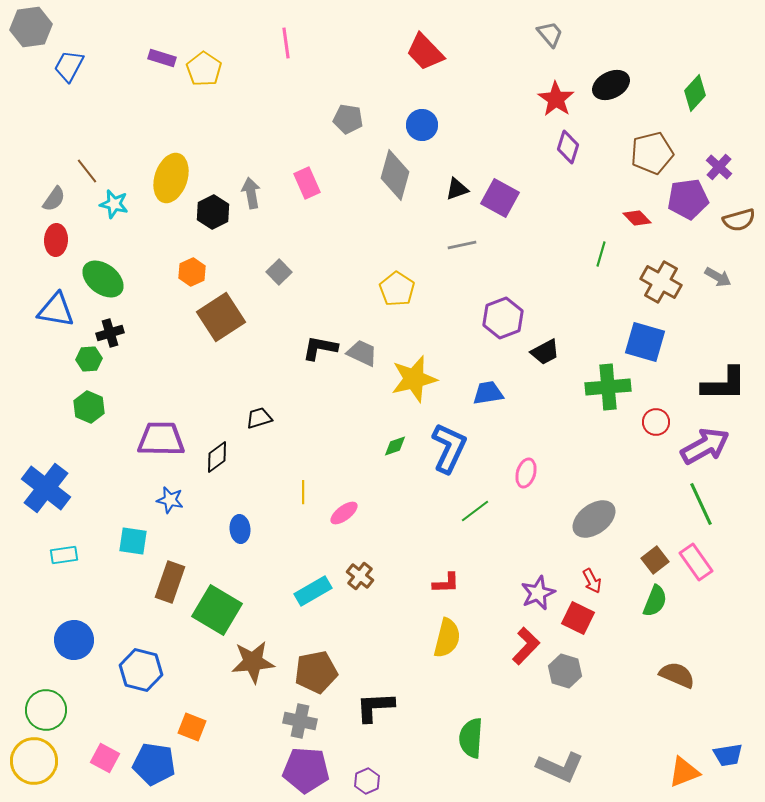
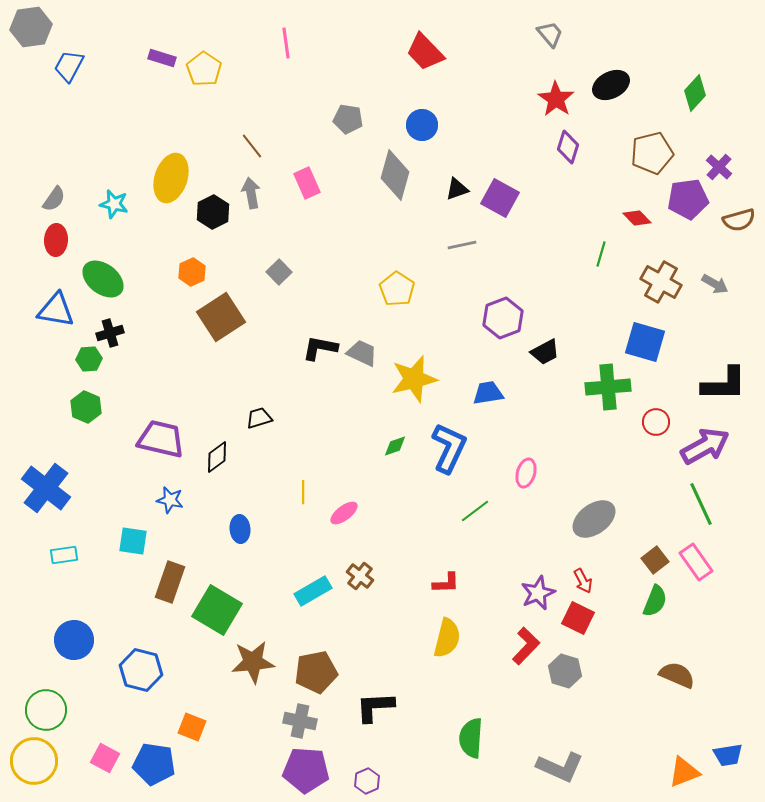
brown line at (87, 171): moved 165 px right, 25 px up
gray arrow at (718, 277): moved 3 px left, 7 px down
green hexagon at (89, 407): moved 3 px left
purple trapezoid at (161, 439): rotated 12 degrees clockwise
red arrow at (592, 581): moved 9 px left
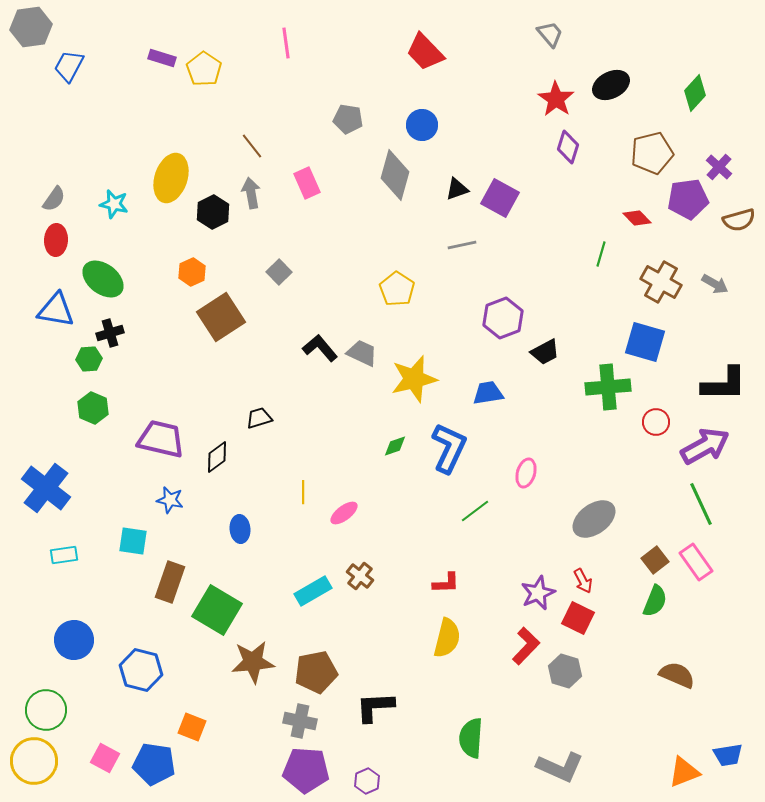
black L-shape at (320, 348): rotated 39 degrees clockwise
green hexagon at (86, 407): moved 7 px right, 1 px down
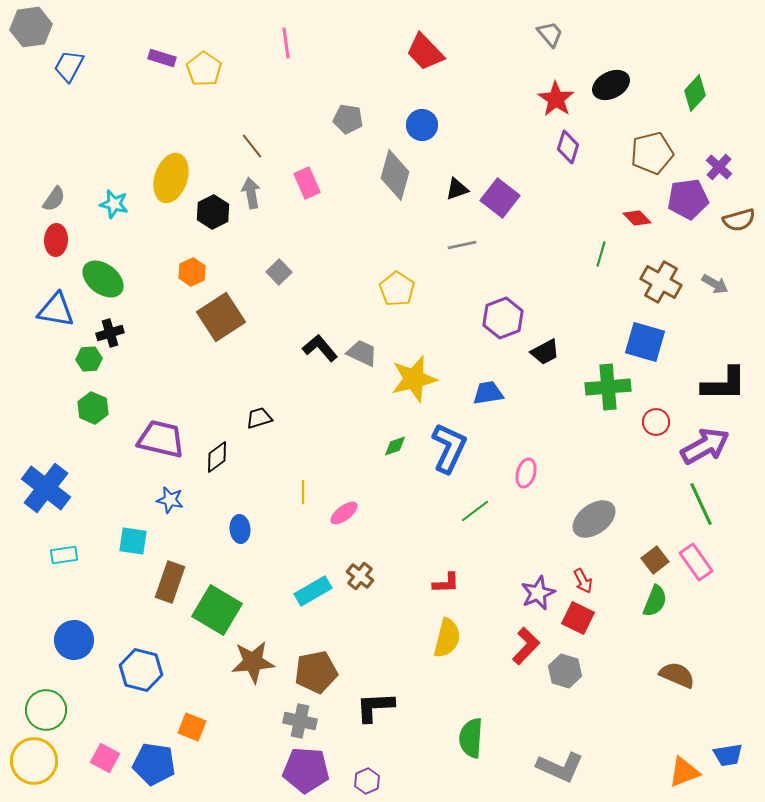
purple square at (500, 198): rotated 9 degrees clockwise
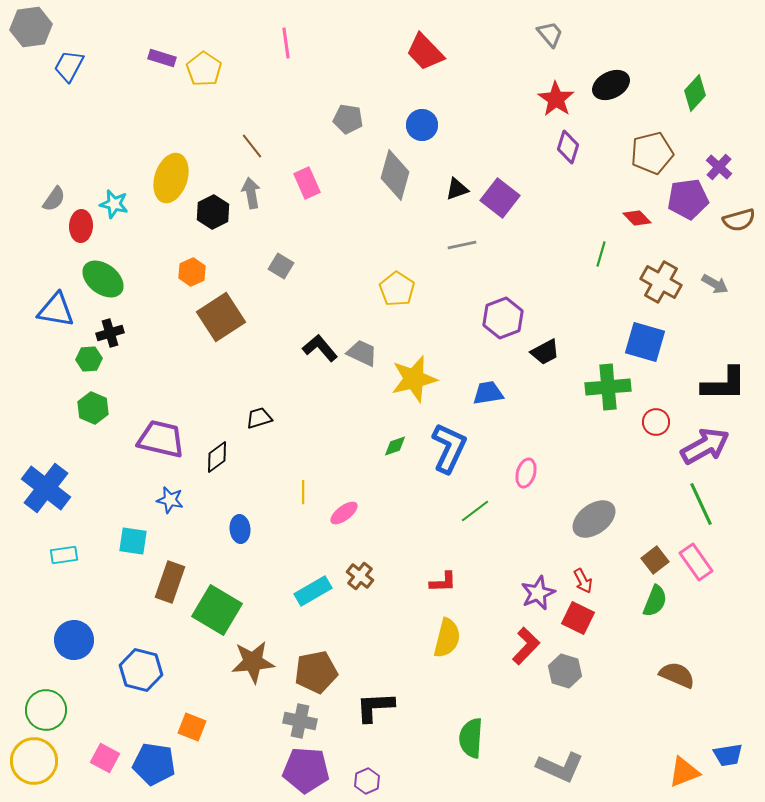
red ellipse at (56, 240): moved 25 px right, 14 px up
gray square at (279, 272): moved 2 px right, 6 px up; rotated 15 degrees counterclockwise
red L-shape at (446, 583): moved 3 px left, 1 px up
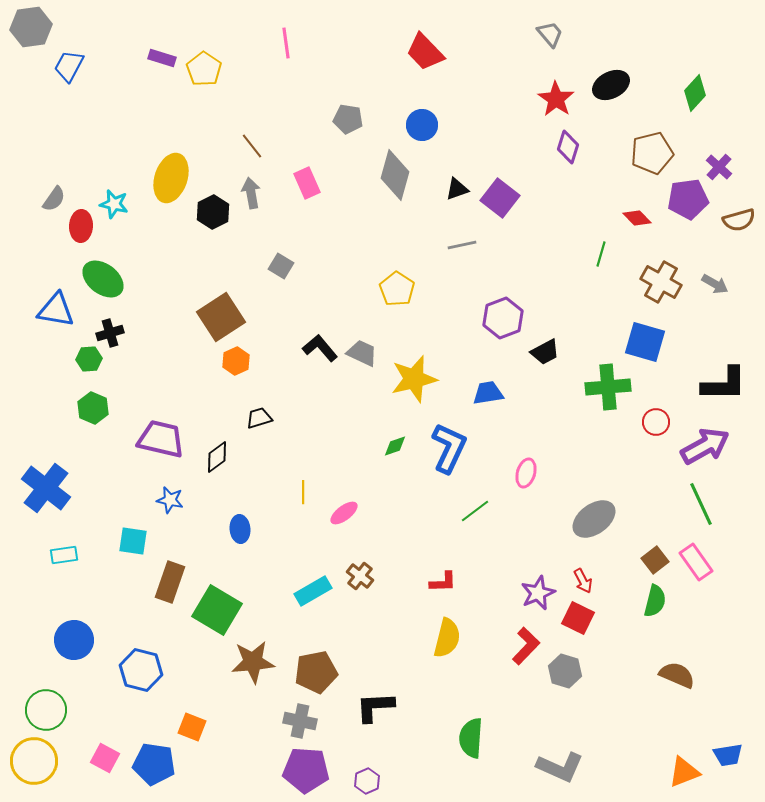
orange hexagon at (192, 272): moved 44 px right, 89 px down
green semicircle at (655, 601): rotated 8 degrees counterclockwise
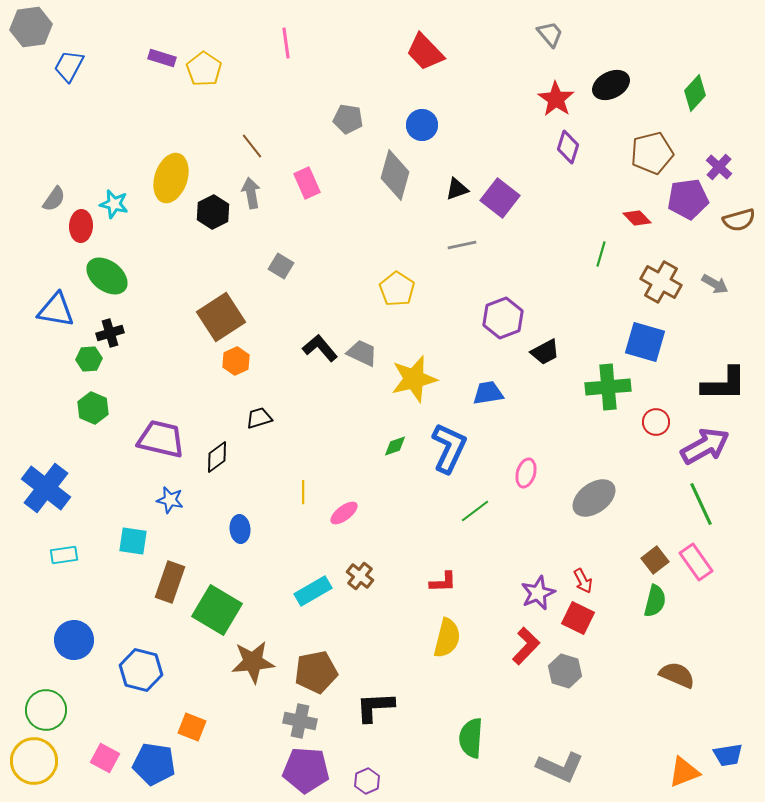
green ellipse at (103, 279): moved 4 px right, 3 px up
gray ellipse at (594, 519): moved 21 px up
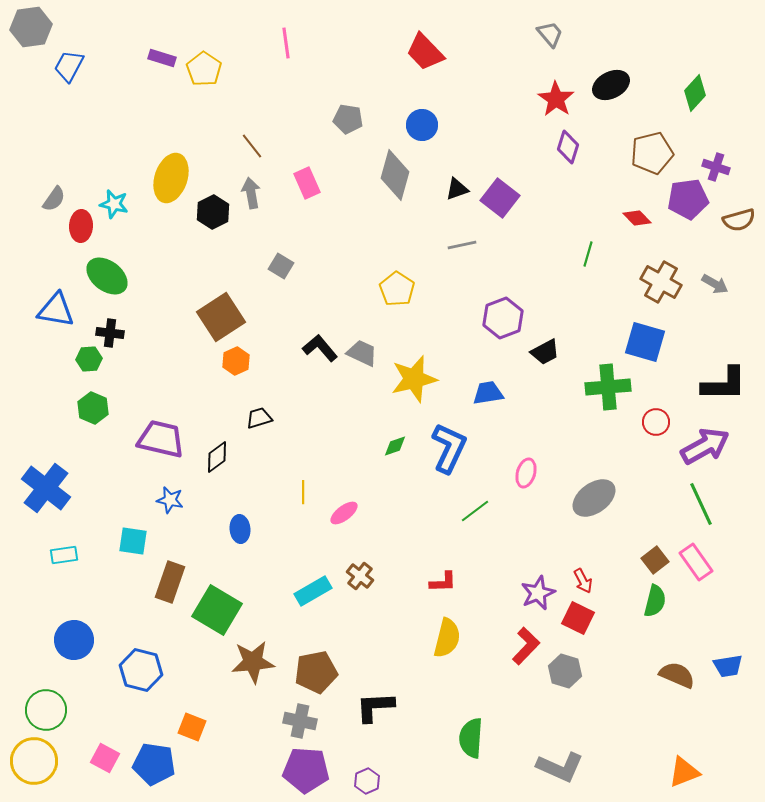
purple cross at (719, 167): moved 3 px left; rotated 24 degrees counterclockwise
green line at (601, 254): moved 13 px left
black cross at (110, 333): rotated 24 degrees clockwise
blue trapezoid at (728, 755): moved 89 px up
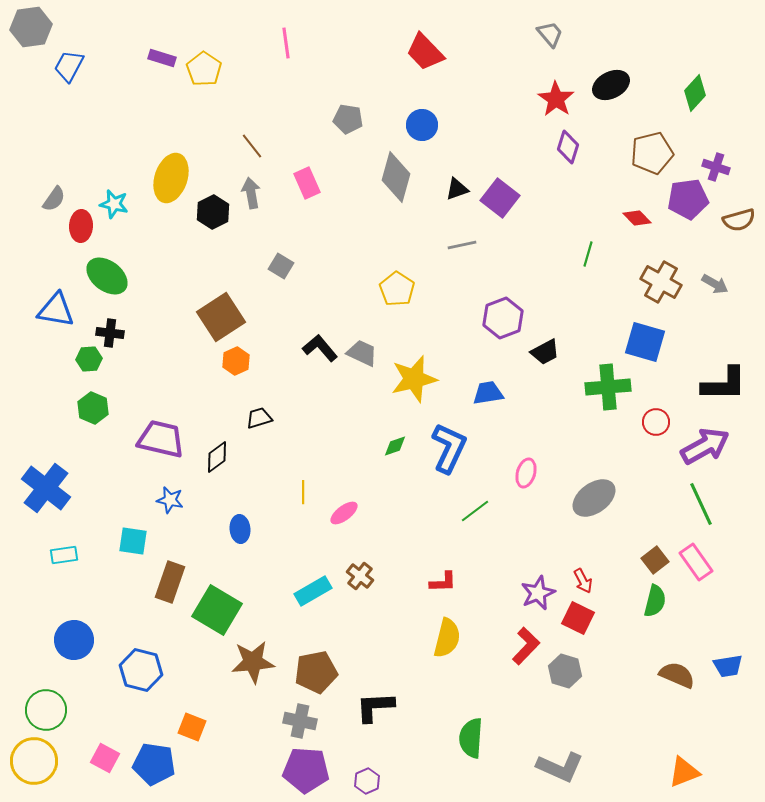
gray diamond at (395, 175): moved 1 px right, 2 px down
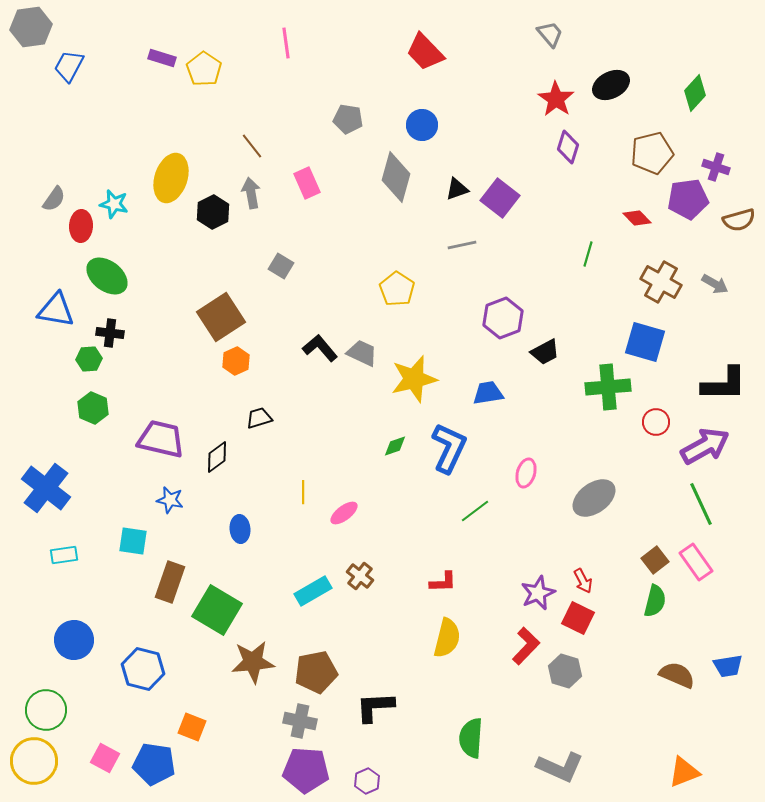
blue hexagon at (141, 670): moved 2 px right, 1 px up
